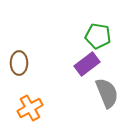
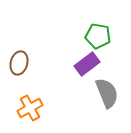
brown ellipse: rotated 15 degrees clockwise
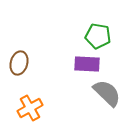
purple rectangle: rotated 40 degrees clockwise
gray semicircle: rotated 24 degrees counterclockwise
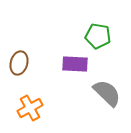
purple rectangle: moved 12 px left
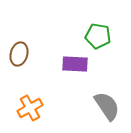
brown ellipse: moved 9 px up
gray semicircle: moved 13 px down; rotated 12 degrees clockwise
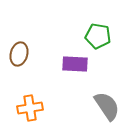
orange cross: rotated 20 degrees clockwise
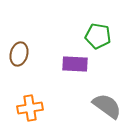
gray semicircle: rotated 20 degrees counterclockwise
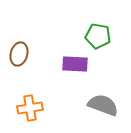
gray semicircle: moved 4 px left, 1 px up; rotated 16 degrees counterclockwise
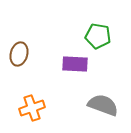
orange cross: moved 2 px right; rotated 10 degrees counterclockwise
